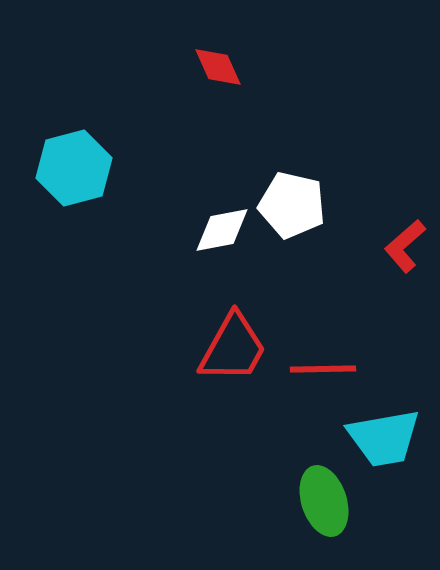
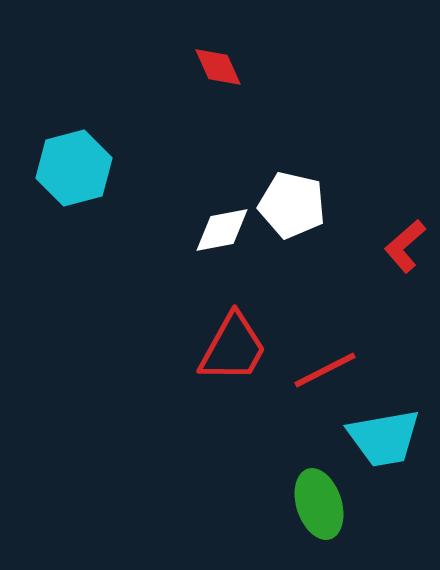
red line: moved 2 px right, 1 px down; rotated 26 degrees counterclockwise
green ellipse: moved 5 px left, 3 px down
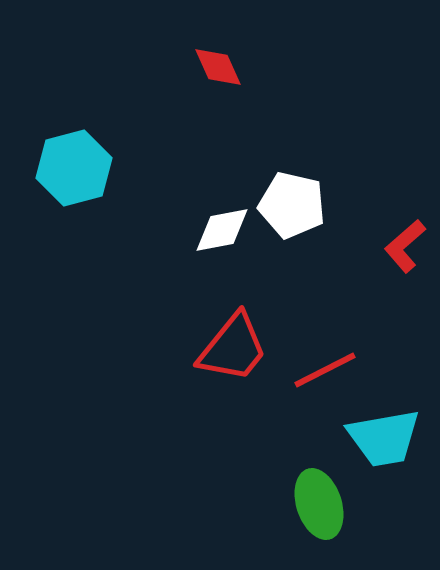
red trapezoid: rotated 10 degrees clockwise
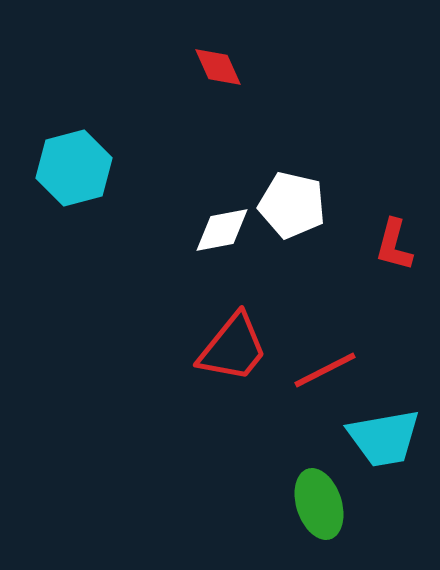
red L-shape: moved 11 px left, 1 px up; rotated 34 degrees counterclockwise
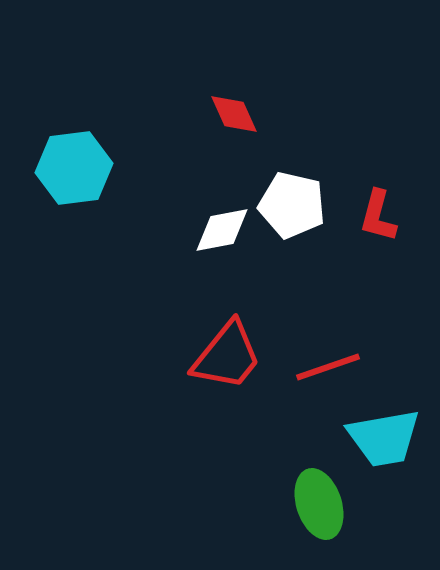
red diamond: moved 16 px right, 47 px down
cyan hexagon: rotated 8 degrees clockwise
red L-shape: moved 16 px left, 29 px up
red trapezoid: moved 6 px left, 8 px down
red line: moved 3 px right, 3 px up; rotated 8 degrees clockwise
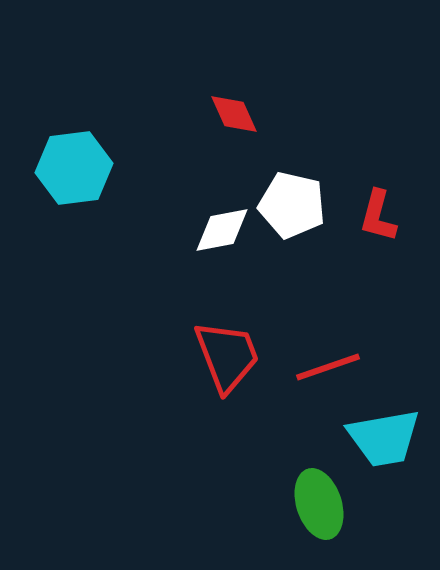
red trapezoid: rotated 60 degrees counterclockwise
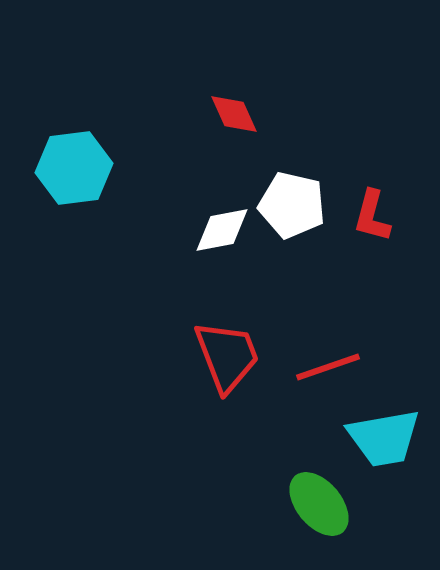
red L-shape: moved 6 px left
green ellipse: rotated 22 degrees counterclockwise
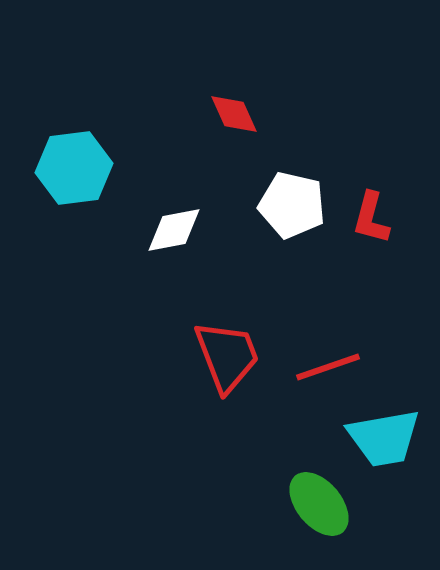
red L-shape: moved 1 px left, 2 px down
white diamond: moved 48 px left
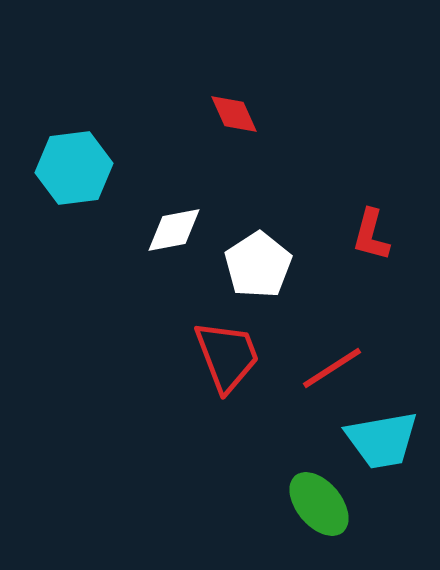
white pentagon: moved 34 px left, 60 px down; rotated 26 degrees clockwise
red L-shape: moved 17 px down
red line: moved 4 px right, 1 px down; rotated 14 degrees counterclockwise
cyan trapezoid: moved 2 px left, 2 px down
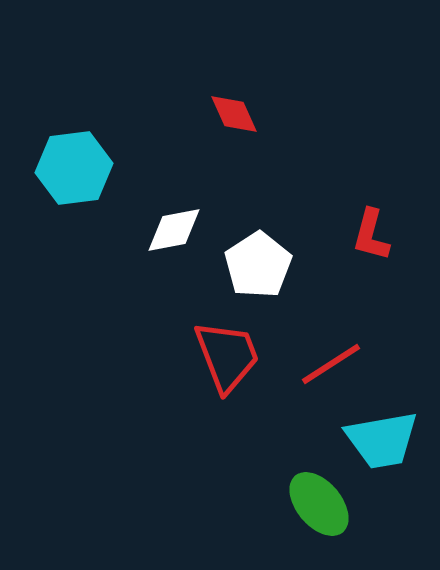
red line: moved 1 px left, 4 px up
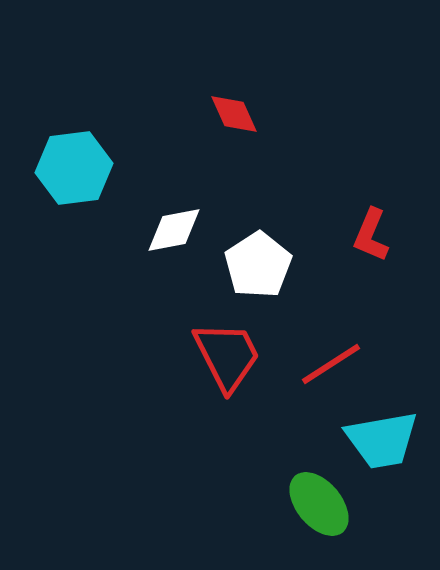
red L-shape: rotated 8 degrees clockwise
red trapezoid: rotated 6 degrees counterclockwise
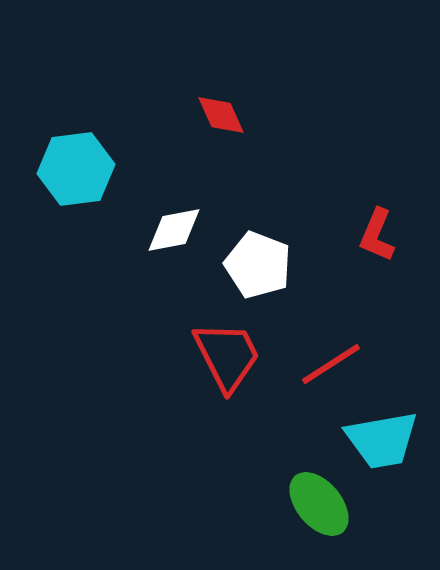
red diamond: moved 13 px left, 1 px down
cyan hexagon: moved 2 px right, 1 px down
red L-shape: moved 6 px right
white pentagon: rotated 18 degrees counterclockwise
